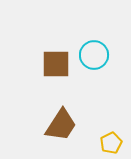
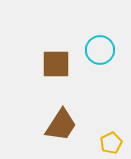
cyan circle: moved 6 px right, 5 px up
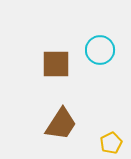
brown trapezoid: moved 1 px up
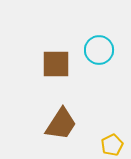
cyan circle: moved 1 px left
yellow pentagon: moved 1 px right, 2 px down
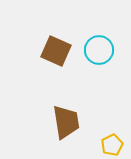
brown square: moved 13 px up; rotated 24 degrees clockwise
brown trapezoid: moved 5 px right, 2 px up; rotated 42 degrees counterclockwise
